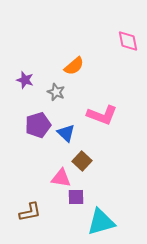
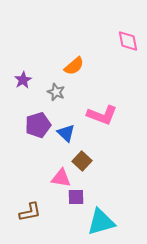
purple star: moved 2 px left; rotated 24 degrees clockwise
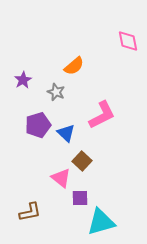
pink L-shape: rotated 48 degrees counterclockwise
pink triangle: rotated 30 degrees clockwise
purple square: moved 4 px right, 1 px down
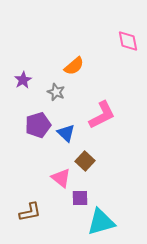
brown square: moved 3 px right
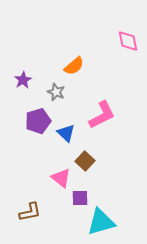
purple pentagon: moved 4 px up
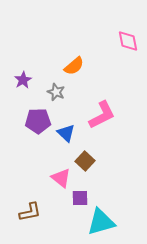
purple pentagon: rotated 15 degrees clockwise
